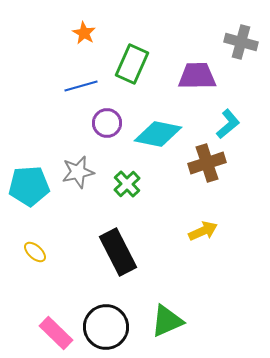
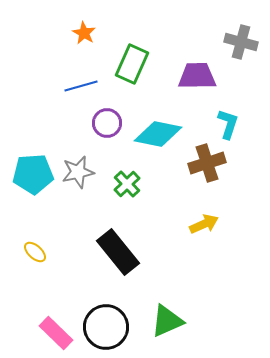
cyan L-shape: rotated 32 degrees counterclockwise
cyan pentagon: moved 4 px right, 12 px up
yellow arrow: moved 1 px right, 7 px up
black rectangle: rotated 12 degrees counterclockwise
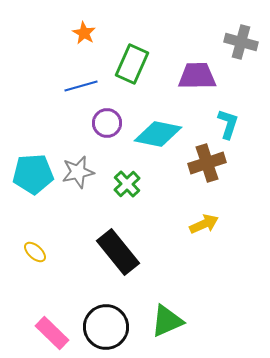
pink rectangle: moved 4 px left
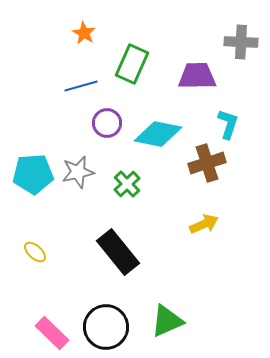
gray cross: rotated 12 degrees counterclockwise
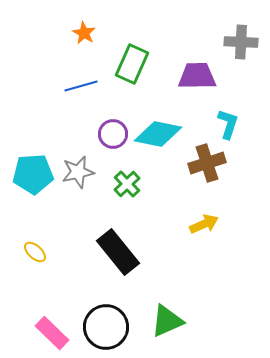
purple circle: moved 6 px right, 11 px down
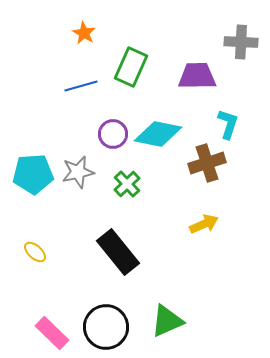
green rectangle: moved 1 px left, 3 px down
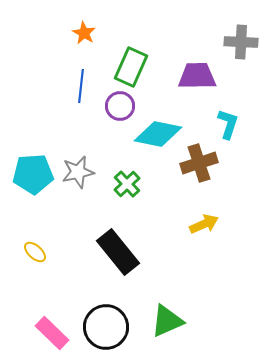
blue line: rotated 68 degrees counterclockwise
purple circle: moved 7 px right, 28 px up
brown cross: moved 8 px left
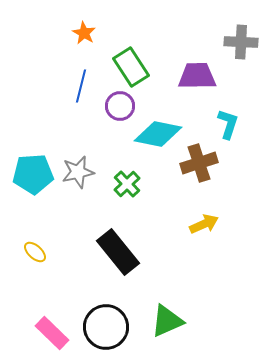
green rectangle: rotated 57 degrees counterclockwise
blue line: rotated 8 degrees clockwise
